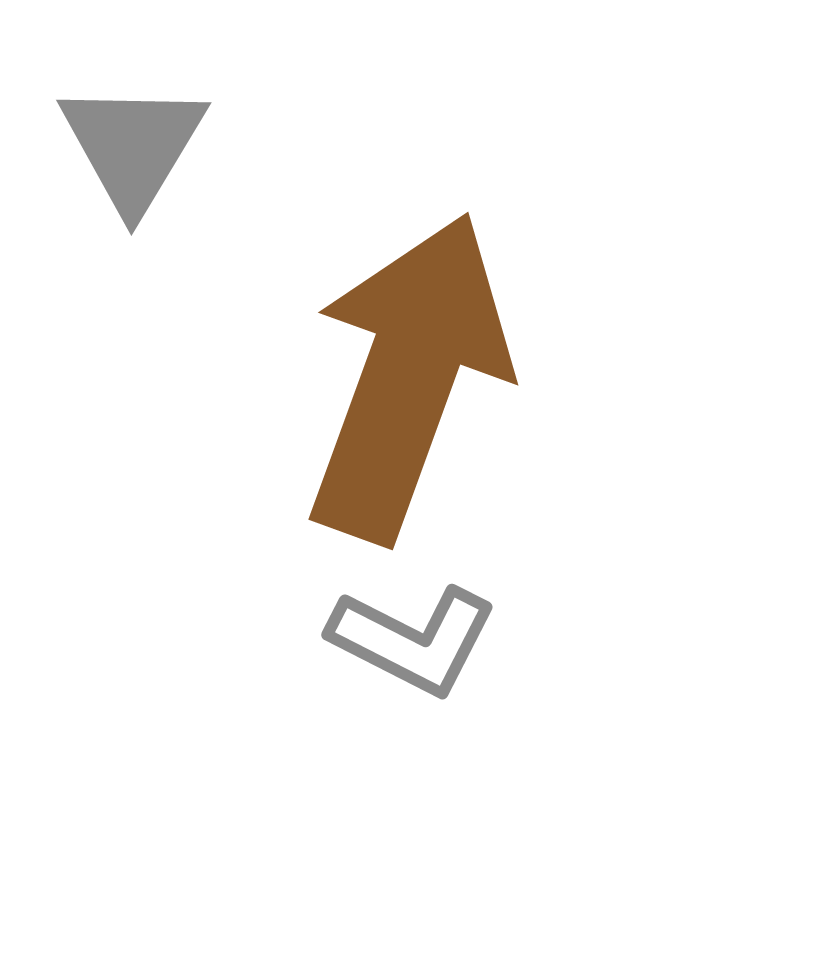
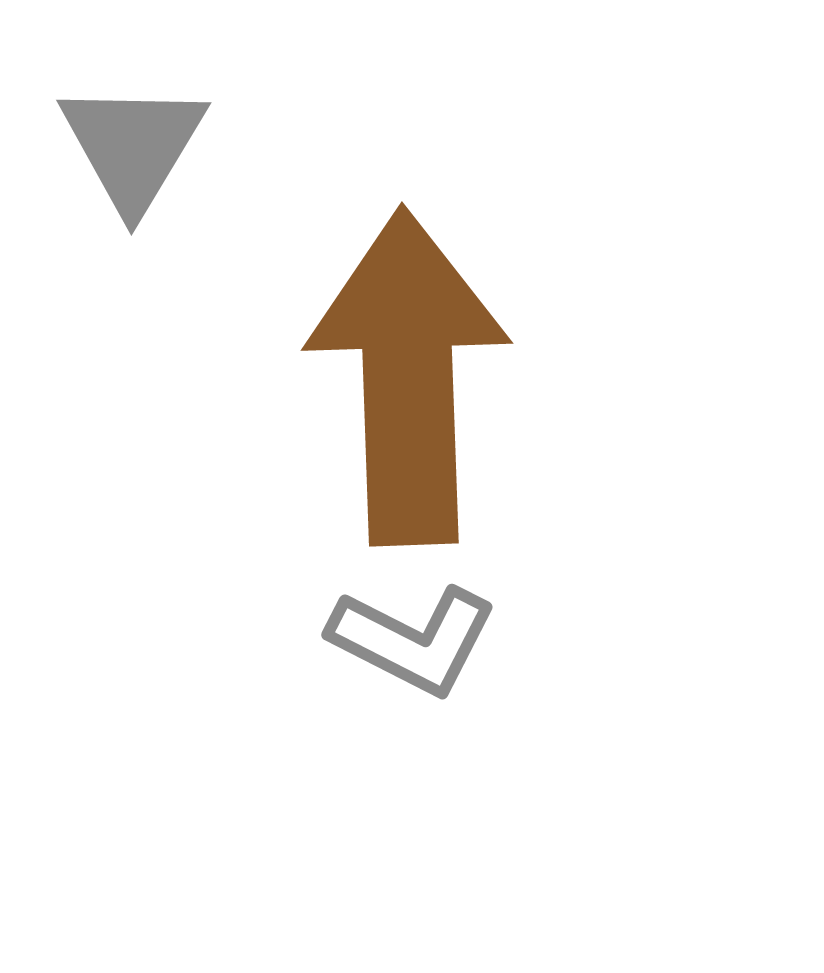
brown arrow: rotated 22 degrees counterclockwise
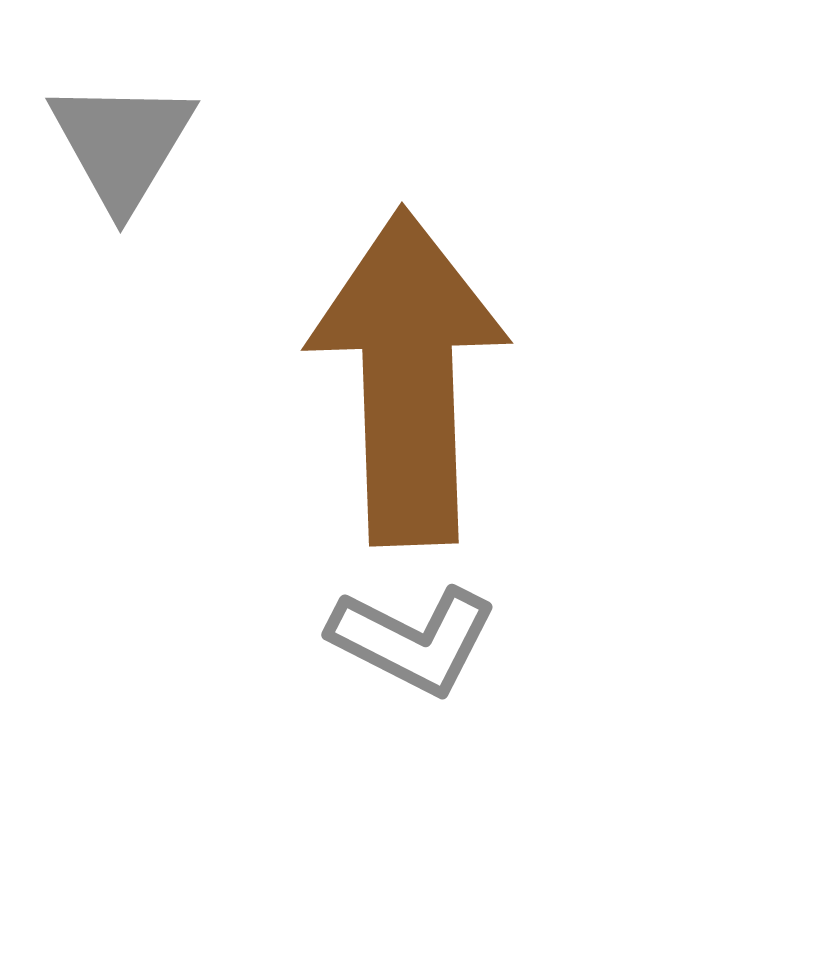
gray triangle: moved 11 px left, 2 px up
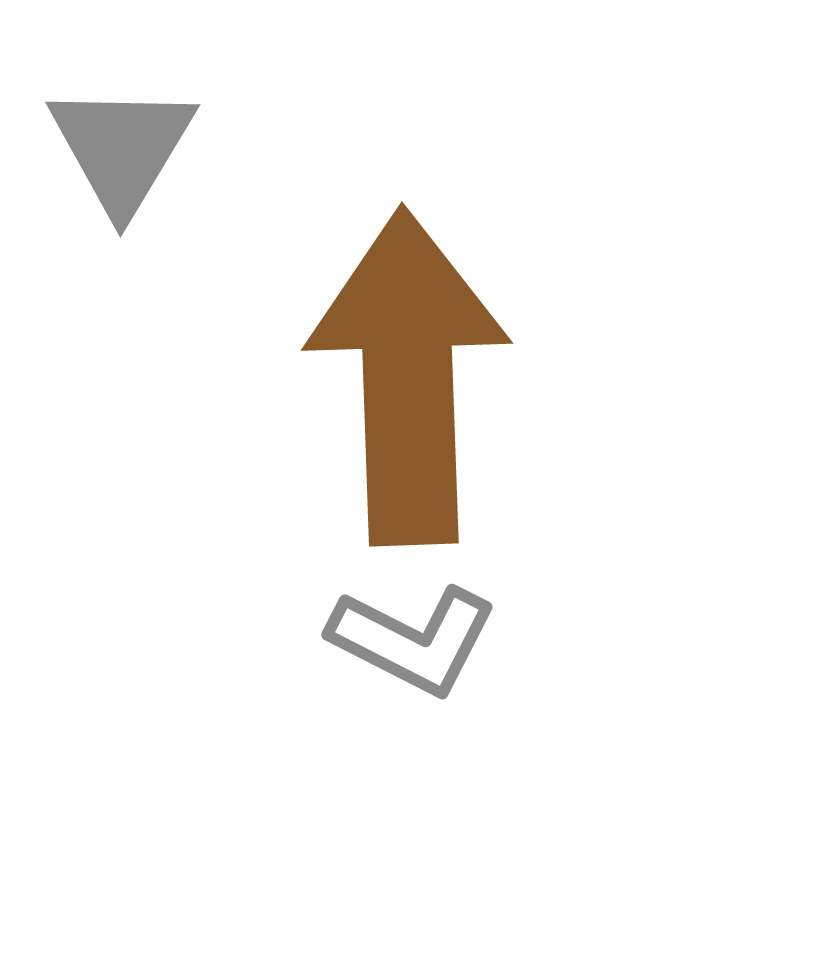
gray triangle: moved 4 px down
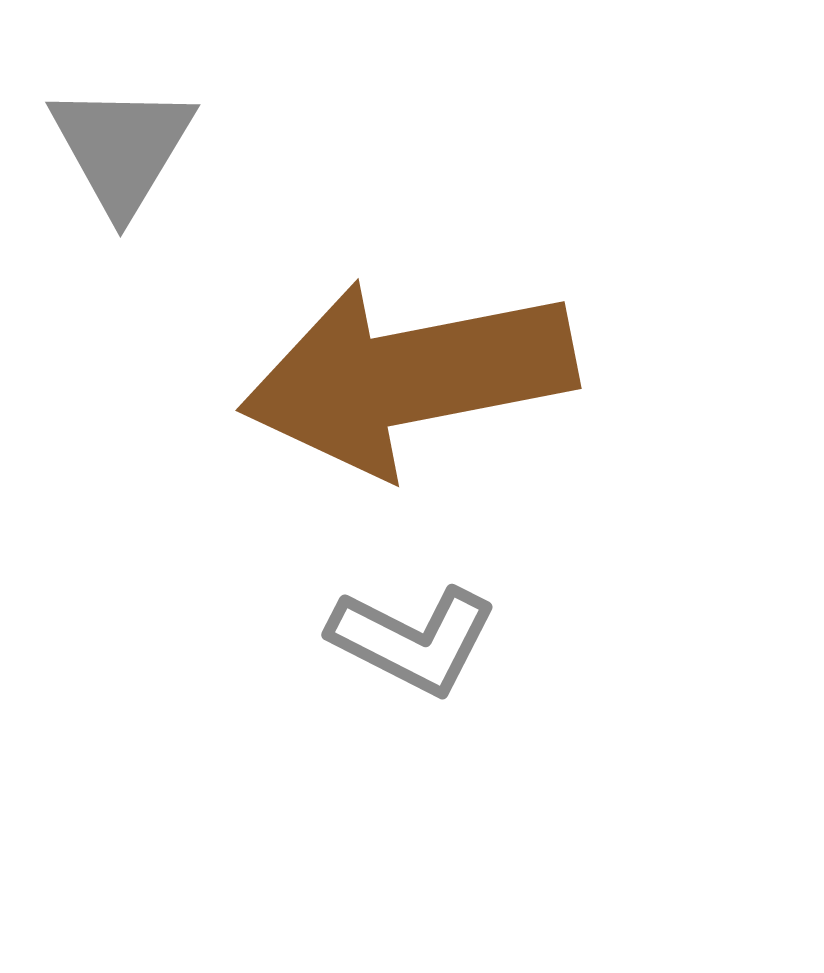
brown arrow: rotated 99 degrees counterclockwise
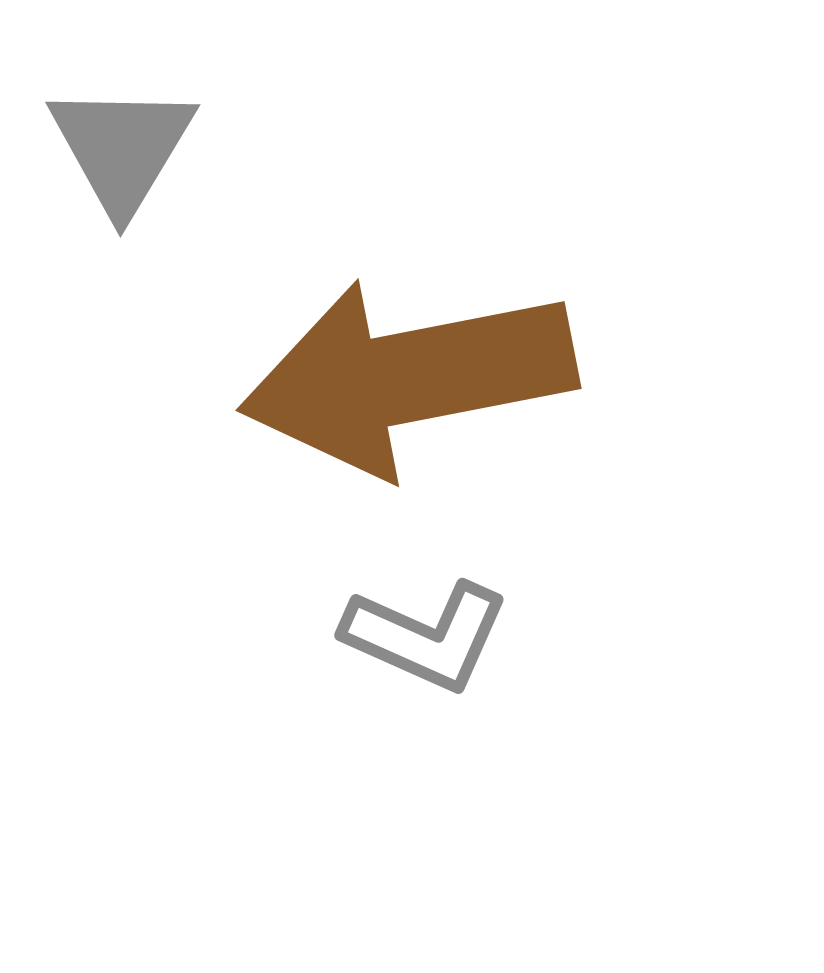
gray L-shape: moved 13 px right, 4 px up; rotated 3 degrees counterclockwise
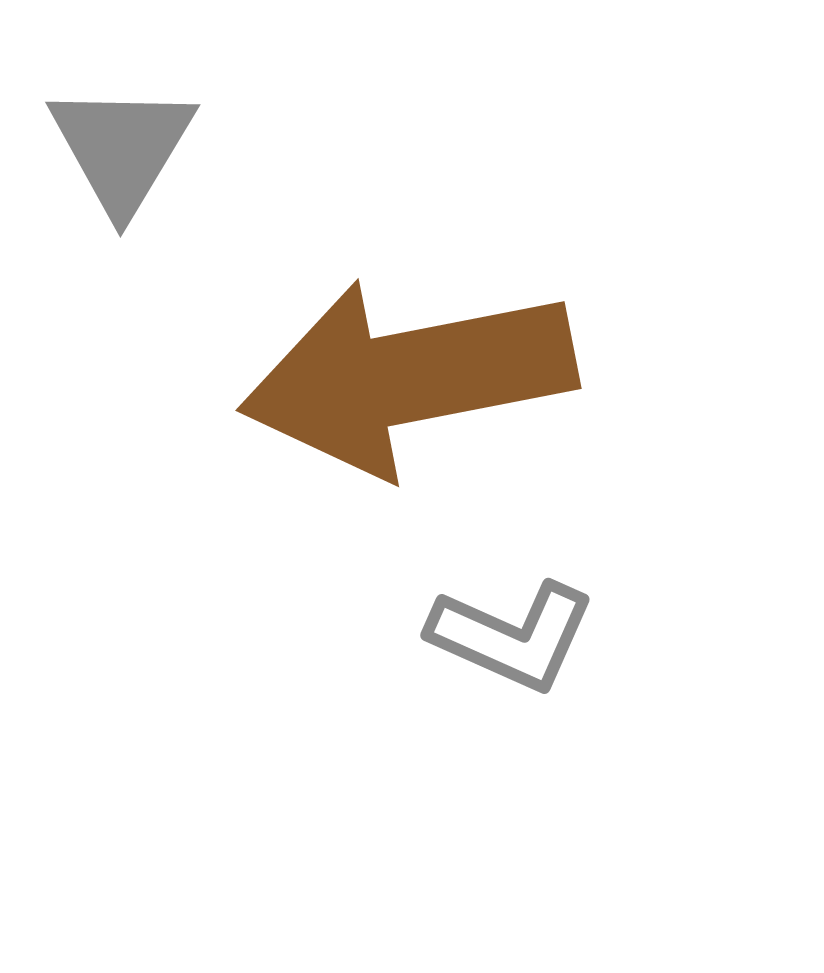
gray L-shape: moved 86 px right
